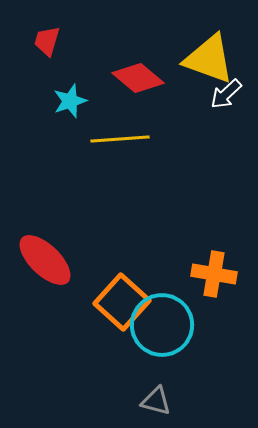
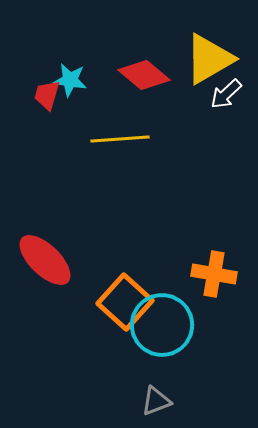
red trapezoid: moved 54 px down
yellow triangle: rotated 50 degrees counterclockwise
red diamond: moved 6 px right, 3 px up
cyan star: moved 21 px up; rotated 28 degrees clockwise
orange square: moved 3 px right
gray triangle: rotated 36 degrees counterclockwise
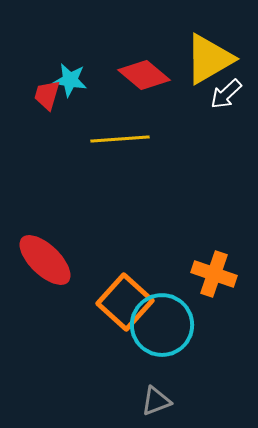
orange cross: rotated 9 degrees clockwise
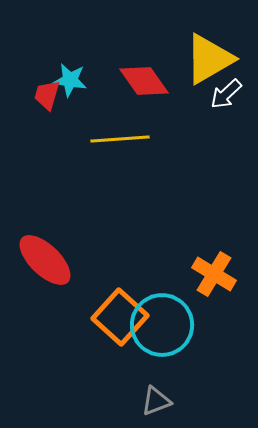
red diamond: moved 6 px down; rotated 15 degrees clockwise
orange cross: rotated 12 degrees clockwise
orange square: moved 5 px left, 15 px down
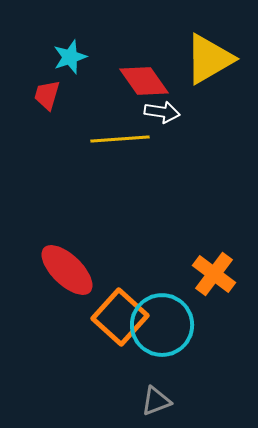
cyan star: moved 23 px up; rotated 28 degrees counterclockwise
white arrow: moved 64 px left, 18 px down; rotated 128 degrees counterclockwise
red ellipse: moved 22 px right, 10 px down
orange cross: rotated 6 degrees clockwise
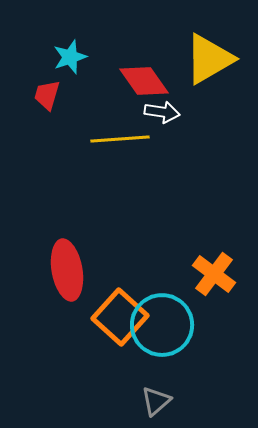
red ellipse: rotated 36 degrees clockwise
gray triangle: rotated 20 degrees counterclockwise
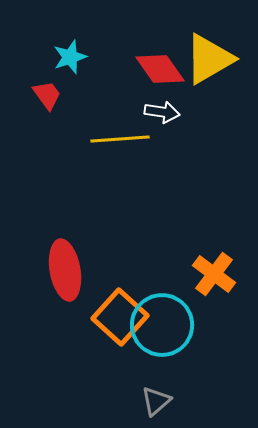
red diamond: moved 16 px right, 12 px up
red trapezoid: rotated 128 degrees clockwise
red ellipse: moved 2 px left
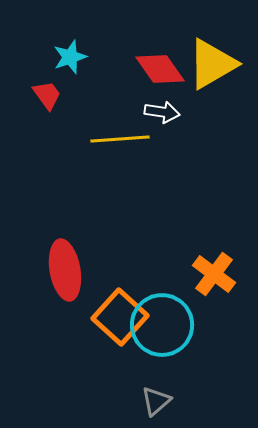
yellow triangle: moved 3 px right, 5 px down
